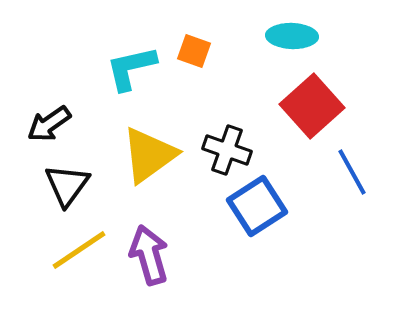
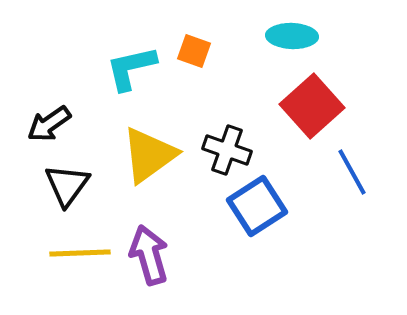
yellow line: moved 1 px right, 3 px down; rotated 32 degrees clockwise
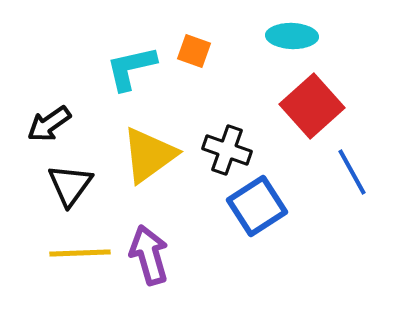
black triangle: moved 3 px right
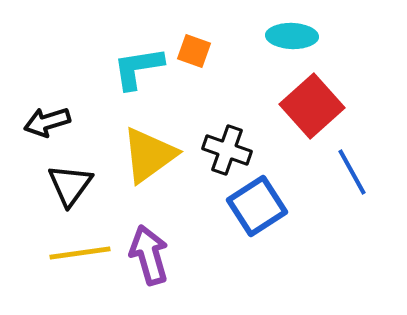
cyan L-shape: moved 7 px right; rotated 4 degrees clockwise
black arrow: moved 2 px left, 2 px up; rotated 18 degrees clockwise
yellow line: rotated 6 degrees counterclockwise
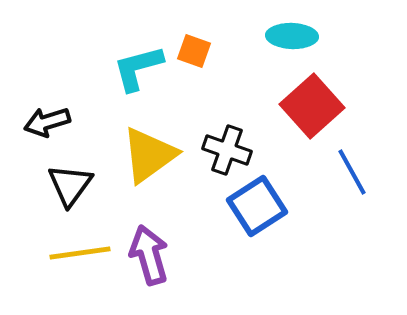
cyan L-shape: rotated 6 degrees counterclockwise
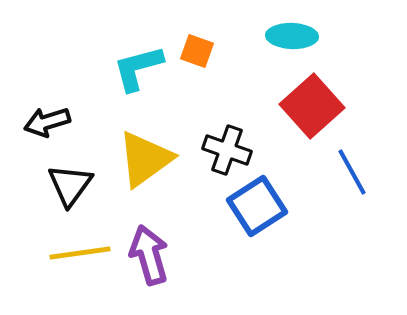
orange square: moved 3 px right
yellow triangle: moved 4 px left, 4 px down
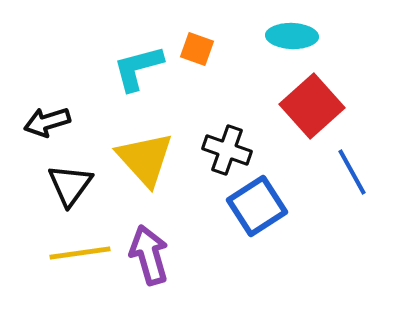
orange square: moved 2 px up
yellow triangle: rotated 36 degrees counterclockwise
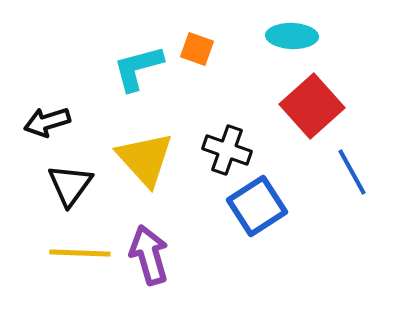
yellow line: rotated 10 degrees clockwise
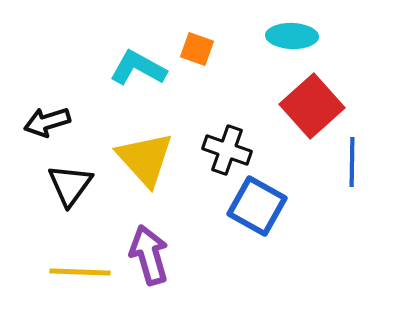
cyan L-shape: rotated 44 degrees clockwise
blue line: moved 10 px up; rotated 30 degrees clockwise
blue square: rotated 28 degrees counterclockwise
yellow line: moved 19 px down
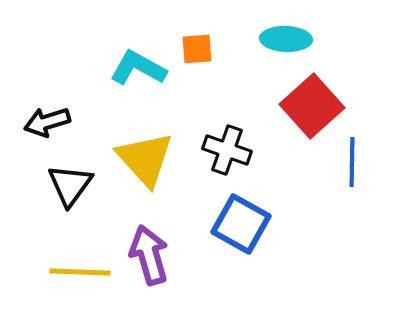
cyan ellipse: moved 6 px left, 3 px down
orange square: rotated 24 degrees counterclockwise
blue square: moved 16 px left, 18 px down
